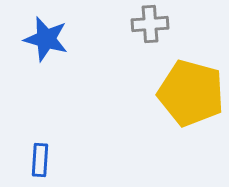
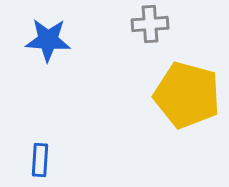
blue star: moved 2 px right, 1 px down; rotated 12 degrees counterclockwise
yellow pentagon: moved 4 px left, 2 px down
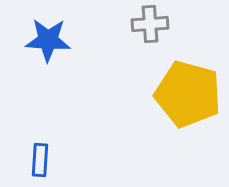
yellow pentagon: moved 1 px right, 1 px up
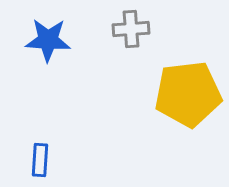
gray cross: moved 19 px left, 5 px down
yellow pentagon: rotated 22 degrees counterclockwise
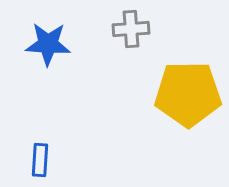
blue star: moved 4 px down
yellow pentagon: rotated 6 degrees clockwise
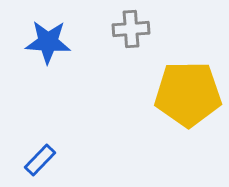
blue star: moved 2 px up
blue rectangle: rotated 40 degrees clockwise
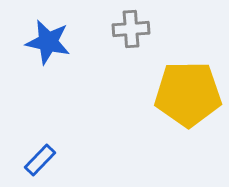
blue star: rotated 9 degrees clockwise
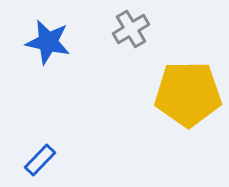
gray cross: rotated 27 degrees counterclockwise
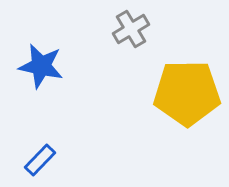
blue star: moved 7 px left, 24 px down
yellow pentagon: moved 1 px left, 1 px up
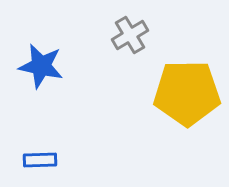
gray cross: moved 1 px left, 6 px down
blue rectangle: rotated 44 degrees clockwise
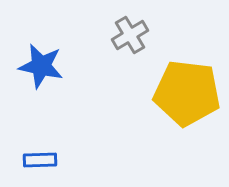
yellow pentagon: rotated 8 degrees clockwise
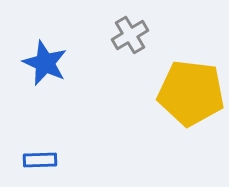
blue star: moved 4 px right, 3 px up; rotated 12 degrees clockwise
yellow pentagon: moved 4 px right
